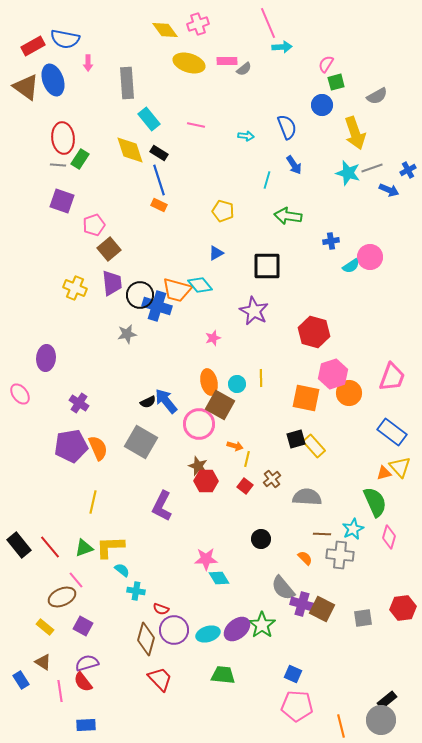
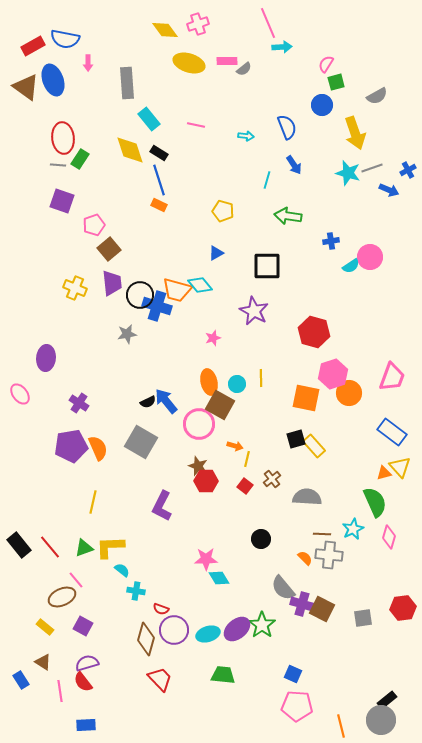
gray cross at (340, 555): moved 11 px left
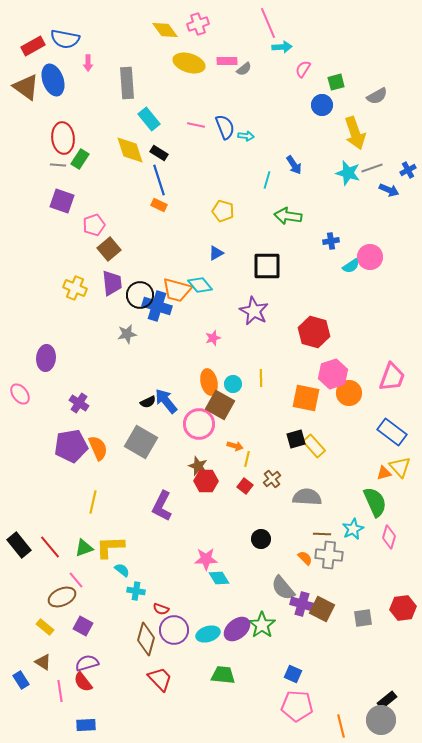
pink semicircle at (326, 64): moved 23 px left, 5 px down
blue semicircle at (287, 127): moved 62 px left
cyan circle at (237, 384): moved 4 px left
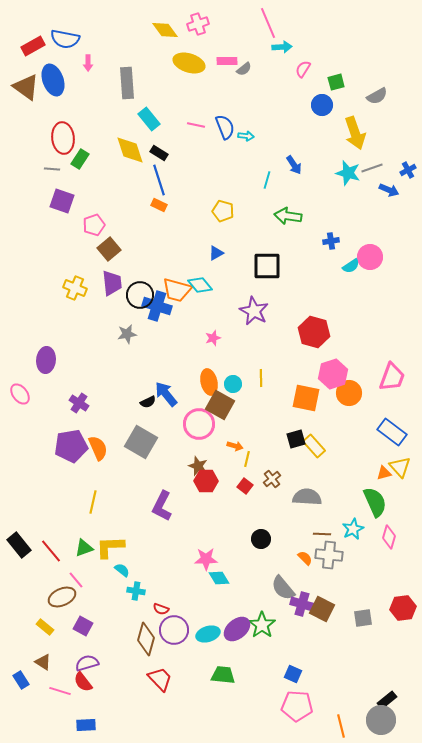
gray line at (58, 165): moved 6 px left, 4 px down
purple ellipse at (46, 358): moved 2 px down
blue arrow at (166, 401): moved 7 px up
red line at (50, 547): moved 1 px right, 4 px down
pink line at (60, 691): rotated 65 degrees counterclockwise
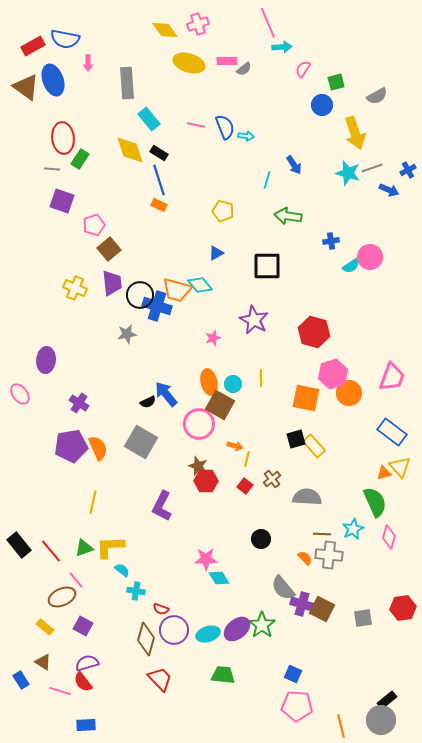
purple star at (254, 311): moved 9 px down
